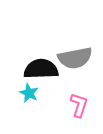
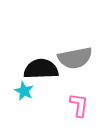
cyan star: moved 5 px left, 2 px up
pink L-shape: rotated 10 degrees counterclockwise
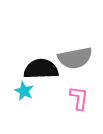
pink L-shape: moved 7 px up
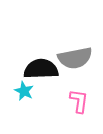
pink L-shape: moved 3 px down
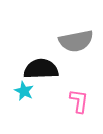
gray semicircle: moved 1 px right, 17 px up
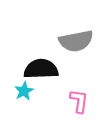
cyan star: rotated 18 degrees clockwise
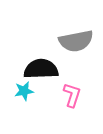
cyan star: rotated 18 degrees clockwise
pink L-shape: moved 7 px left, 6 px up; rotated 10 degrees clockwise
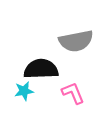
pink L-shape: moved 1 px right, 2 px up; rotated 40 degrees counterclockwise
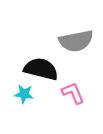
black semicircle: rotated 16 degrees clockwise
cyan star: moved 3 px down; rotated 18 degrees clockwise
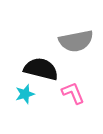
cyan star: moved 1 px right; rotated 24 degrees counterclockwise
